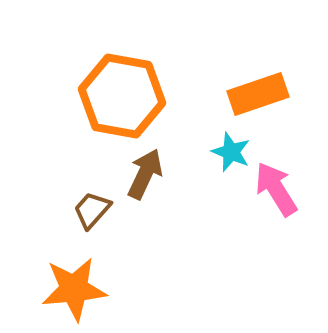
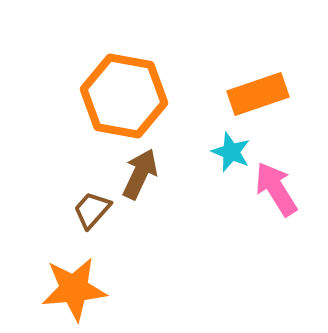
orange hexagon: moved 2 px right
brown arrow: moved 5 px left
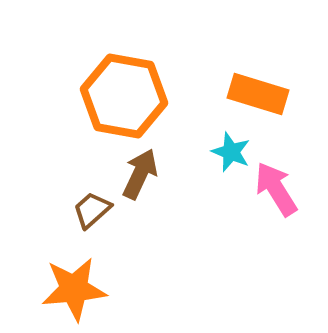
orange rectangle: rotated 36 degrees clockwise
brown trapezoid: rotated 6 degrees clockwise
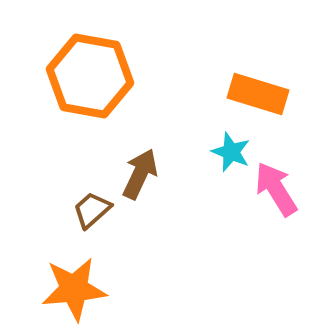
orange hexagon: moved 34 px left, 20 px up
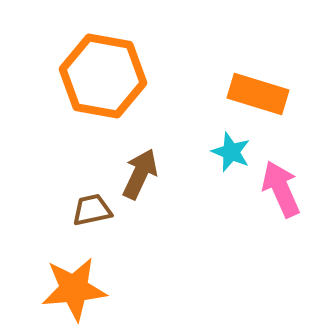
orange hexagon: moved 13 px right
pink arrow: moved 5 px right; rotated 8 degrees clockwise
brown trapezoid: rotated 30 degrees clockwise
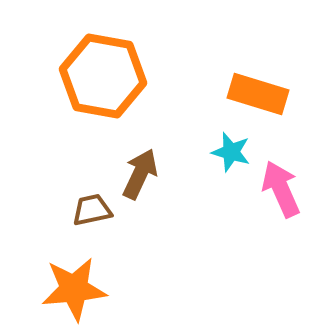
cyan star: rotated 6 degrees counterclockwise
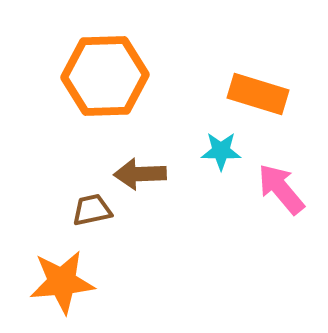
orange hexagon: moved 2 px right; rotated 12 degrees counterclockwise
cyan star: moved 10 px left, 1 px up; rotated 15 degrees counterclockwise
brown arrow: rotated 117 degrees counterclockwise
pink arrow: rotated 16 degrees counterclockwise
orange star: moved 12 px left, 7 px up
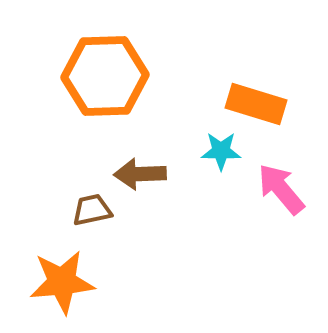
orange rectangle: moved 2 px left, 10 px down
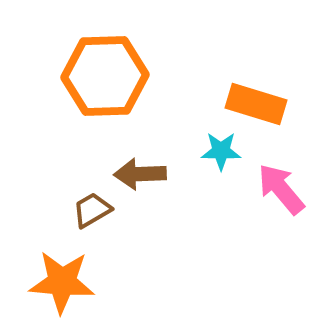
brown trapezoid: rotated 18 degrees counterclockwise
orange star: rotated 10 degrees clockwise
